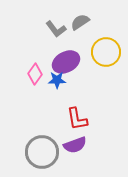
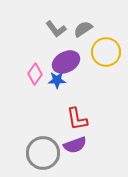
gray semicircle: moved 3 px right, 7 px down
gray circle: moved 1 px right, 1 px down
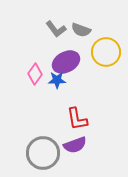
gray semicircle: moved 2 px left, 1 px down; rotated 126 degrees counterclockwise
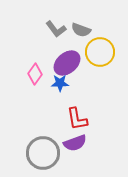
yellow circle: moved 6 px left
purple ellipse: moved 1 px right, 1 px down; rotated 12 degrees counterclockwise
blue star: moved 3 px right, 3 px down
purple semicircle: moved 2 px up
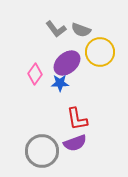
gray circle: moved 1 px left, 2 px up
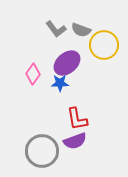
yellow circle: moved 4 px right, 7 px up
pink diamond: moved 2 px left
purple semicircle: moved 2 px up
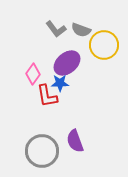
red L-shape: moved 30 px left, 23 px up
purple semicircle: rotated 90 degrees clockwise
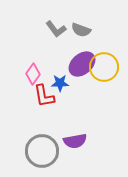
yellow circle: moved 22 px down
purple ellipse: moved 15 px right, 1 px down
red L-shape: moved 3 px left
purple semicircle: rotated 80 degrees counterclockwise
